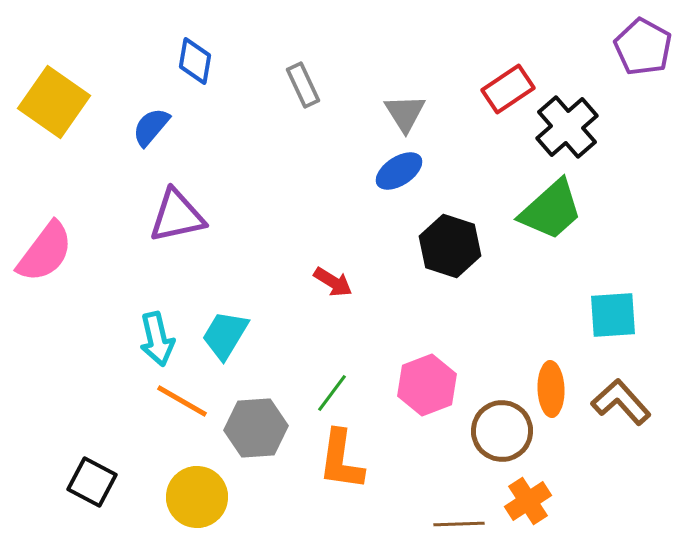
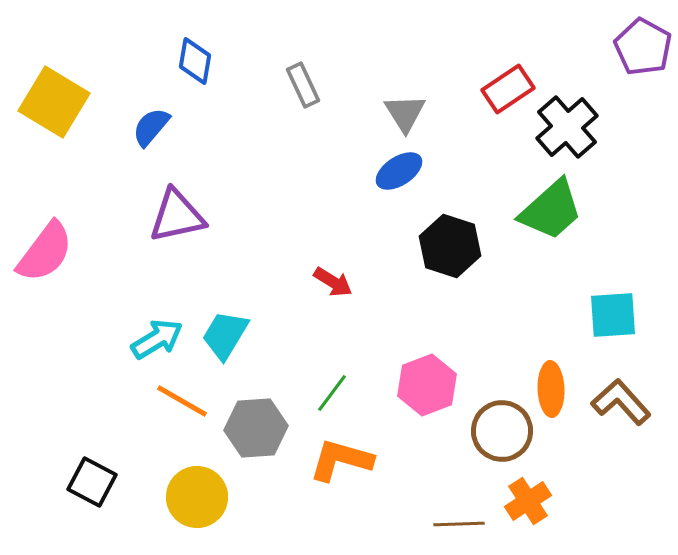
yellow square: rotated 4 degrees counterclockwise
cyan arrow: rotated 108 degrees counterclockwise
orange L-shape: rotated 98 degrees clockwise
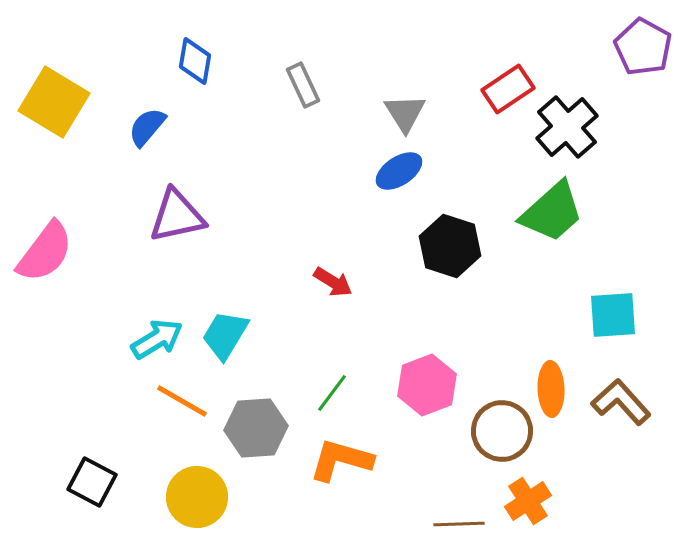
blue semicircle: moved 4 px left
green trapezoid: moved 1 px right, 2 px down
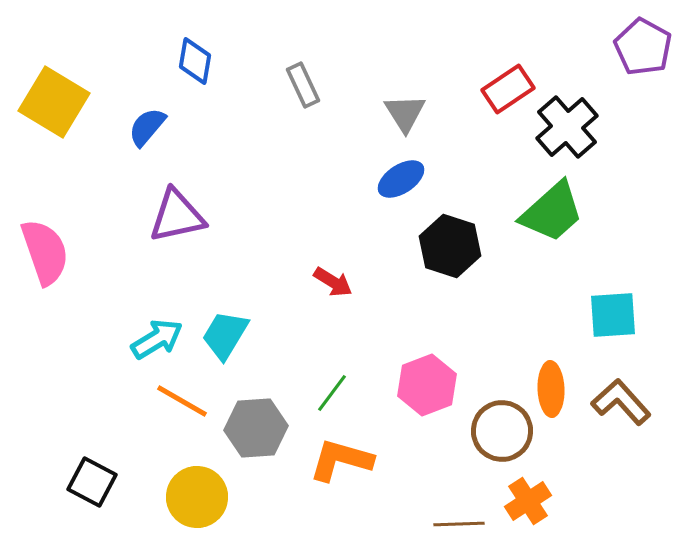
blue ellipse: moved 2 px right, 8 px down
pink semicircle: rotated 56 degrees counterclockwise
